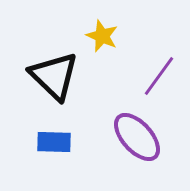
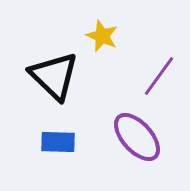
blue rectangle: moved 4 px right
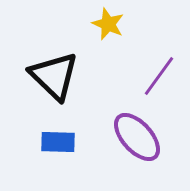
yellow star: moved 6 px right, 12 px up
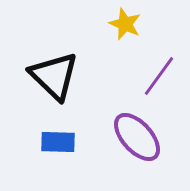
yellow star: moved 17 px right
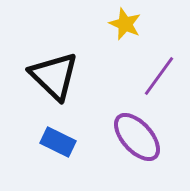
blue rectangle: rotated 24 degrees clockwise
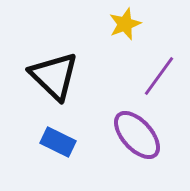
yellow star: rotated 28 degrees clockwise
purple ellipse: moved 2 px up
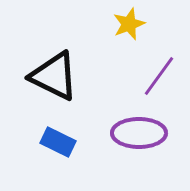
yellow star: moved 4 px right
black triangle: rotated 18 degrees counterclockwise
purple ellipse: moved 2 px right, 2 px up; rotated 48 degrees counterclockwise
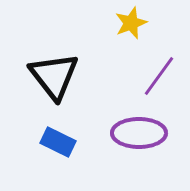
yellow star: moved 2 px right, 1 px up
black triangle: rotated 26 degrees clockwise
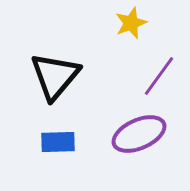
black triangle: moved 1 px right; rotated 18 degrees clockwise
purple ellipse: moved 1 px down; rotated 24 degrees counterclockwise
blue rectangle: rotated 28 degrees counterclockwise
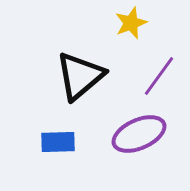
black triangle: moved 25 px right; rotated 10 degrees clockwise
